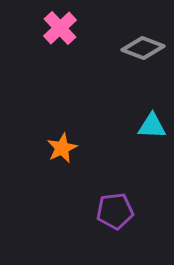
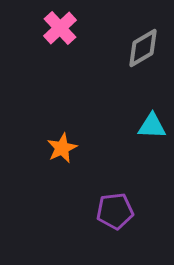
gray diamond: rotated 51 degrees counterclockwise
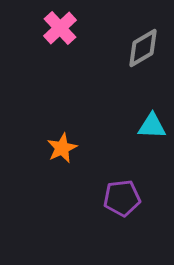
purple pentagon: moved 7 px right, 13 px up
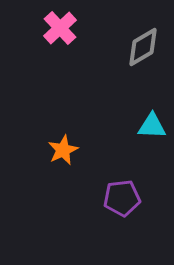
gray diamond: moved 1 px up
orange star: moved 1 px right, 2 px down
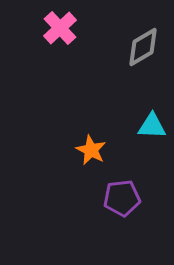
orange star: moved 28 px right; rotated 20 degrees counterclockwise
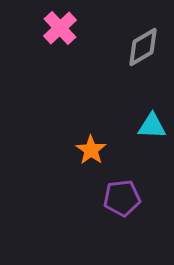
orange star: rotated 8 degrees clockwise
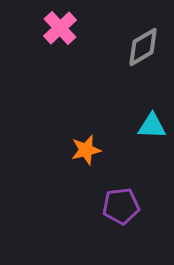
orange star: moved 5 px left; rotated 24 degrees clockwise
purple pentagon: moved 1 px left, 8 px down
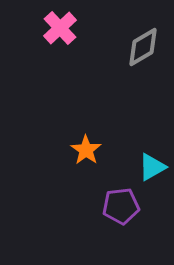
cyan triangle: moved 41 px down; rotated 32 degrees counterclockwise
orange star: rotated 24 degrees counterclockwise
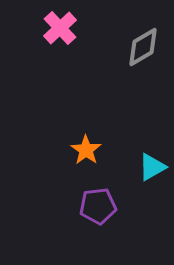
purple pentagon: moved 23 px left
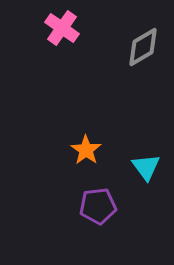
pink cross: moved 2 px right; rotated 12 degrees counterclockwise
cyan triangle: moved 6 px left; rotated 36 degrees counterclockwise
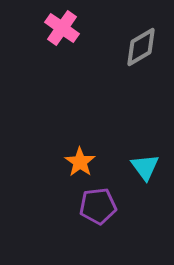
gray diamond: moved 2 px left
orange star: moved 6 px left, 12 px down
cyan triangle: moved 1 px left
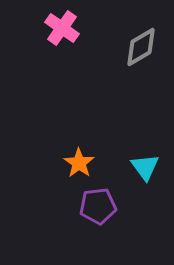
orange star: moved 1 px left, 1 px down
